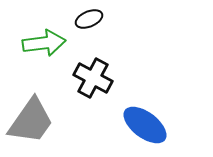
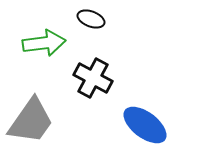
black ellipse: moved 2 px right; rotated 44 degrees clockwise
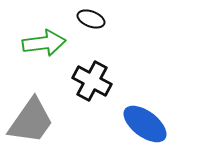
black cross: moved 1 px left, 3 px down
blue ellipse: moved 1 px up
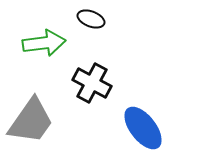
black cross: moved 2 px down
blue ellipse: moved 2 px left, 4 px down; rotated 15 degrees clockwise
